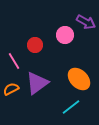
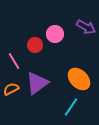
purple arrow: moved 5 px down
pink circle: moved 10 px left, 1 px up
cyan line: rotated 18 degrees counterclockwise
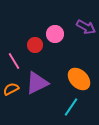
purple triangle: rotated 10 degrees clockwise
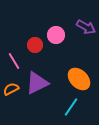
pink circle: moved 1 px right, 1 px down
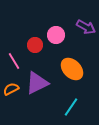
orange ellipse: moved 7 px left, 10 px up
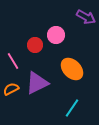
purple arrow: moved 10 px up
pink line: moved 1 px left
cyan line: moved 1 px right, 1 px down
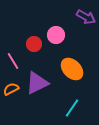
red circle: moved 1 px left, 1 px up
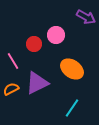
orange ellipse: rotated 10 degrees counterclockwise
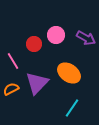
purple arrow: moved 21 px down
orange ellipse: moved 3 px left, 4 px down
purple triangle: rotated 20 degrees counterclockwise
